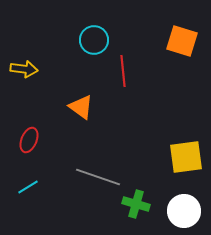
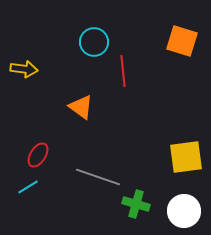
cyan circle: moved 2 px down
red ellipse: moved 9 px right, 15 px down; rotated 10 degrees clockwise
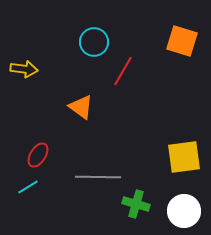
red line: rotated 36 degrees clockwise
yellow square: moved 2 px left
gray line: rotated 18 degrees counterclockwise
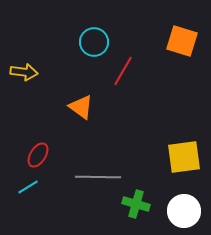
yellow arrow: moved 3 px down
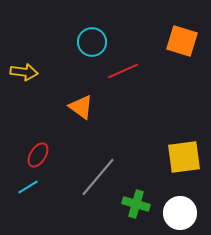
cyan circle: moved 2 px left
red line: rotated 36 degrees clockwise
gray line: rotated 51 degrees counterclockwise
white circle: moved 4 px left, 2 px down
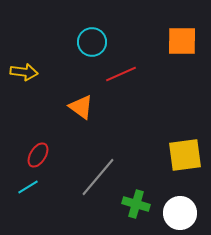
orange square: rotated 16 degrees counterclockwise
red line: moved 2 px left, 3 px down
yellow square: moved 1 px right, 2 px up
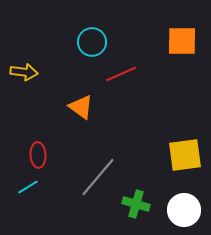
red ellipse: rotated 35 degrees counterclockwise
white circle: moved 4 px right, 3 px up
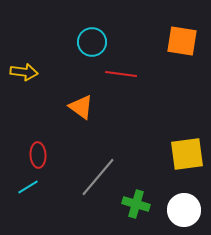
orange square: rotated 8 degrees clockwise
red line: rotated 32 degrees clockwise
yellow square: moved 2 px right, 1 px up
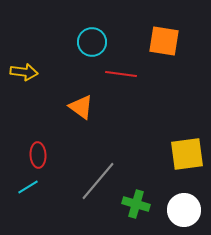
orange square: moved 18 px left
gray line: moved 4 px down
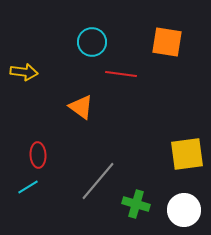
orange square: moved 3 px right, 1 px down
